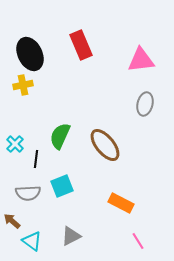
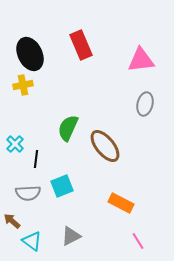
green semicircle: moved 8 px right, 8 px up
brown ellipse: moved 1 px down
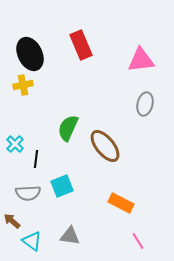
gray triangle: moved 1 px left; rotated 35 degrees clockwise
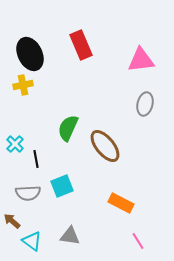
black line: rotated 18 degrees counterclockwise
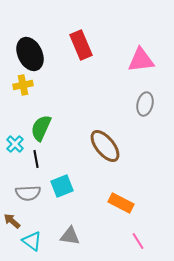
green semicircle: moved 27 px left
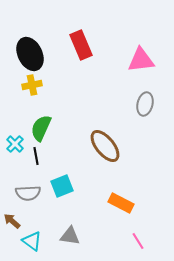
yellow cross: moved 9 px right
black line: moved 3 px up
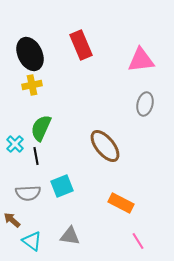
brown arrow: moved 1 px up
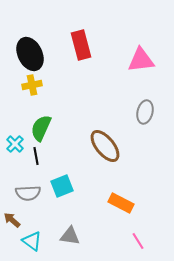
red rectangle: rotated 8 degrees clockwise
gray ellipse: moved 8 px down
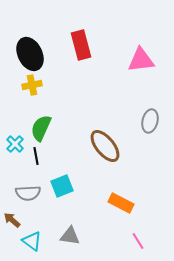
gray ellipse: moved 5 px right, 9 px down
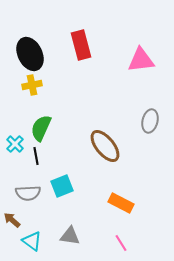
pink line: moved 17 px left, 2 px down
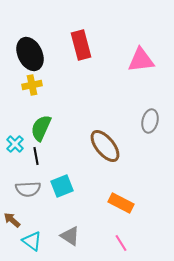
gray semicircle: moved 4 px up
gray triangle: rotated 25 degrees clockwise
